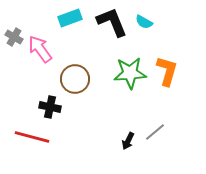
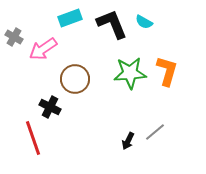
black L-shape: moved 2 px down
pink arrow: moved 3 px right; rotated 88 degrees counterclockwise
black cross: rotated 15 degrees clockwise
red line: moved 1 px right, 1 px down; rotated 56 degrees clockwise
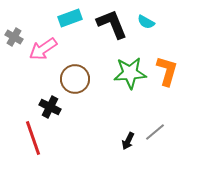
cyan semicircle: moved 2 px right
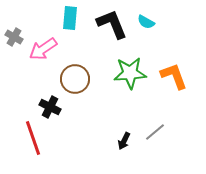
cyan rectangle: rotated 65 degrees counterclockwise
orange L-shape: moved 7 px right, 5 px down; rotated 36 degrees counterclockwise
black arrow: moved 4 px left
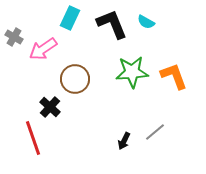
cyan rectangle: rotated 20 degrees clockwise
green star: moved 2 px right, 1 px up
black cross: rotated 15 degrees clockwise
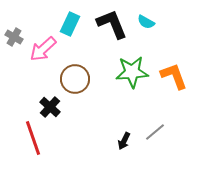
cyan rectangle: moved 6 px down
pink arrow: rotated 8 degrees counterclockwise
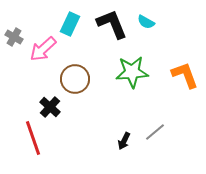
orange L-shape: moved 11 px right, 1 px up
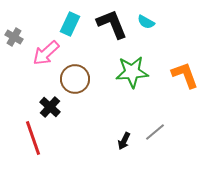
pink arrow: moved 3 px right, 4 px down
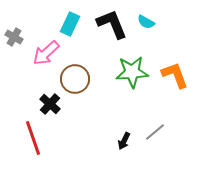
orange L-shape: moved 10 px left
black cross: moved 3 px up
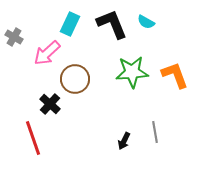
pink arrow: moved 1 px right
gray line: rotated 60 degrees counterclockwise
